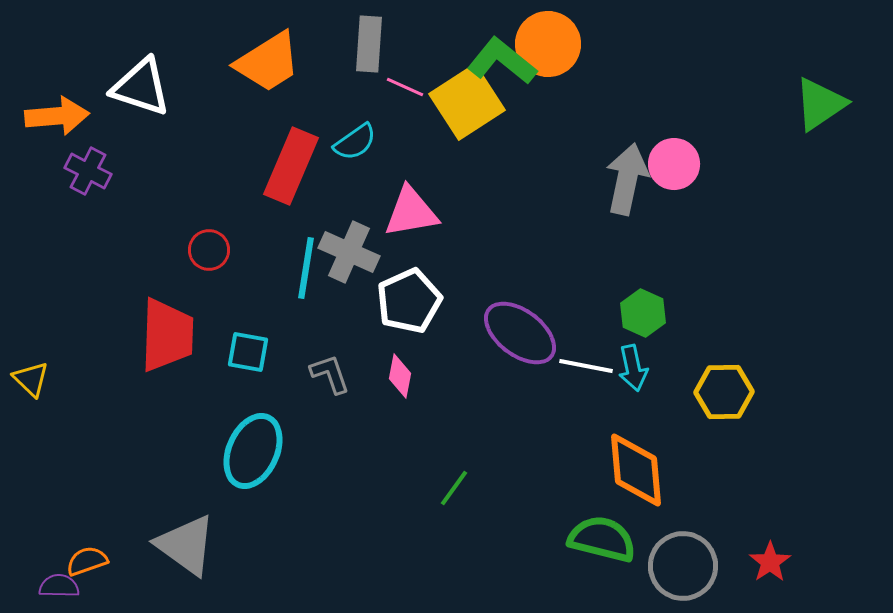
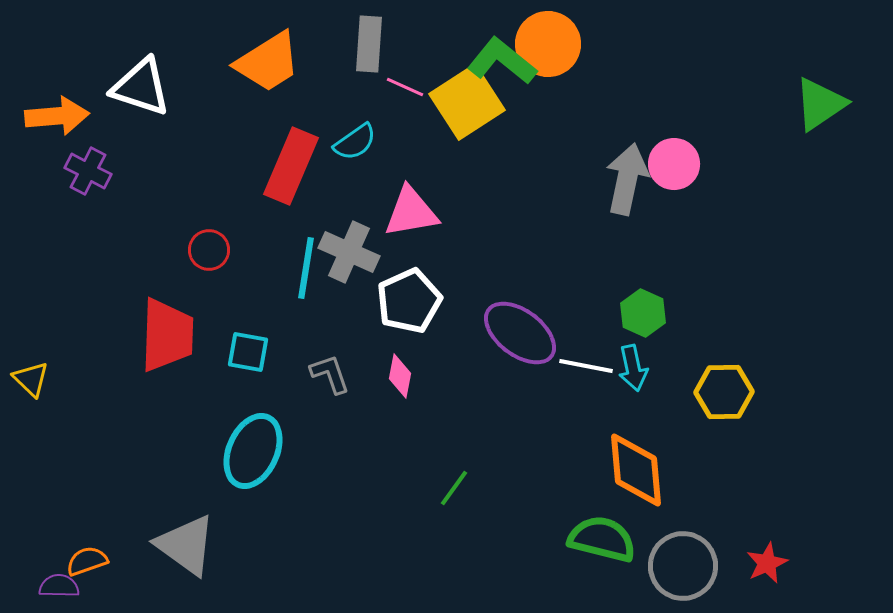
red star: moved 3 px left, 1 px down; rotated 9 degrees clockwise
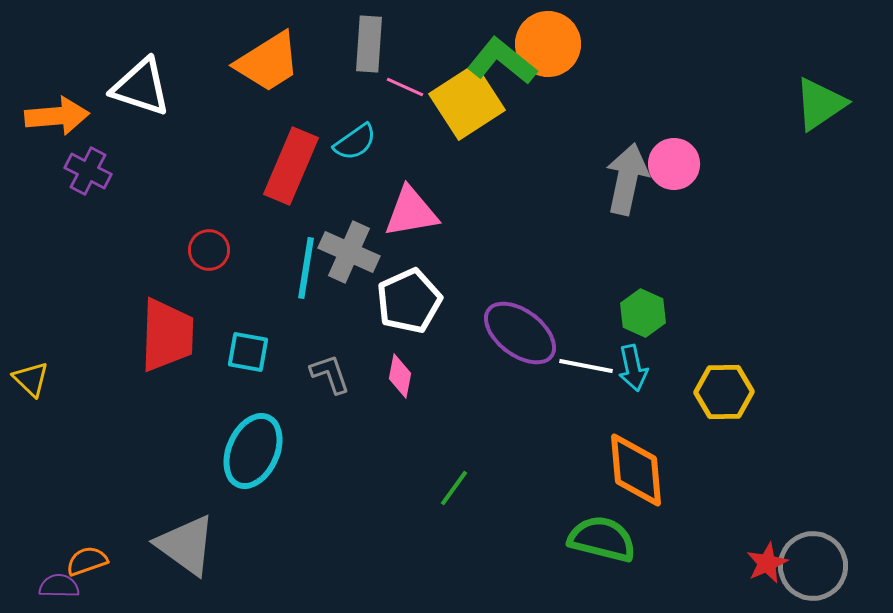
gray circle: moved 130 px right
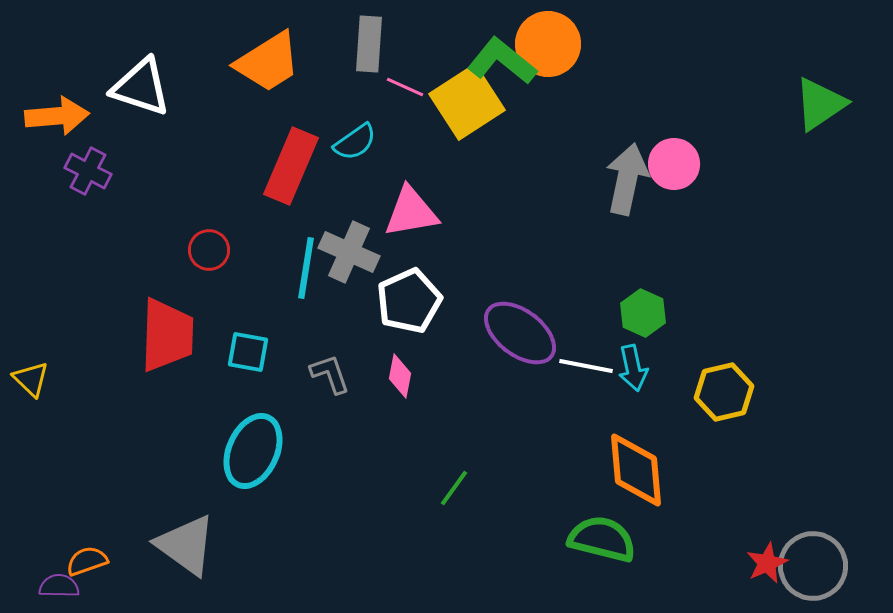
yellow hexagon: rotated 12 degrees counterclockwise
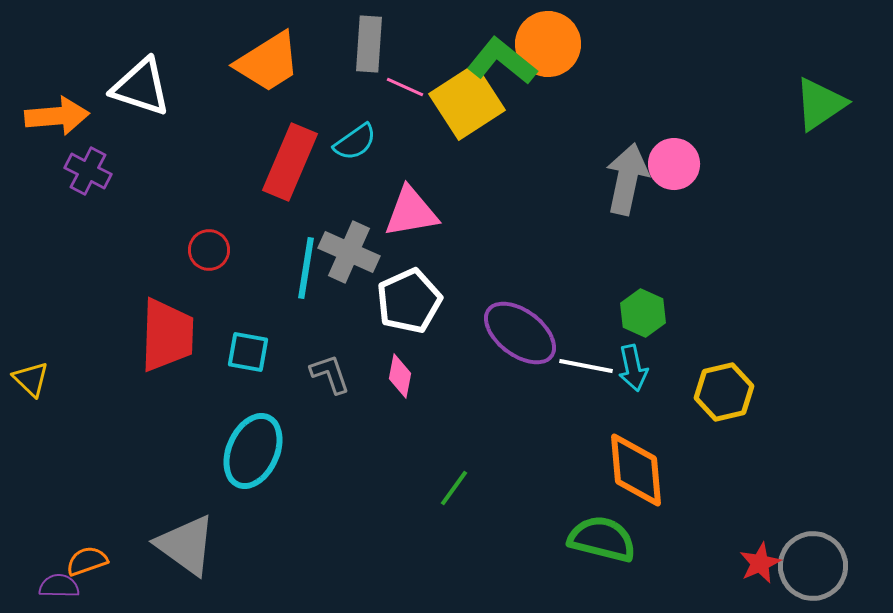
red rectangle: moved 1 px left, 4 px up
red star: moved 7 px left
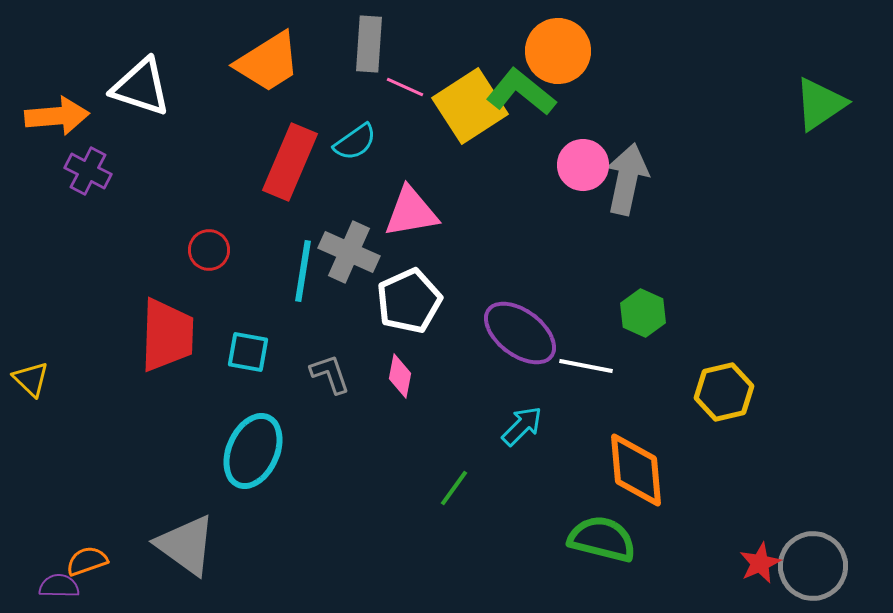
orange circle: moved 10 px right, 7 px down
green L-shape: moved 19 px right, 31 px down
yellow square: moved 3 px right, 4 px down
pink circle: moved 91 px left, 1 px down
cyan line: moved 3 px left, 3 px down
cyan arrow: moved 111 px left, 58 px down; rotated 123 degrees counterclockwise
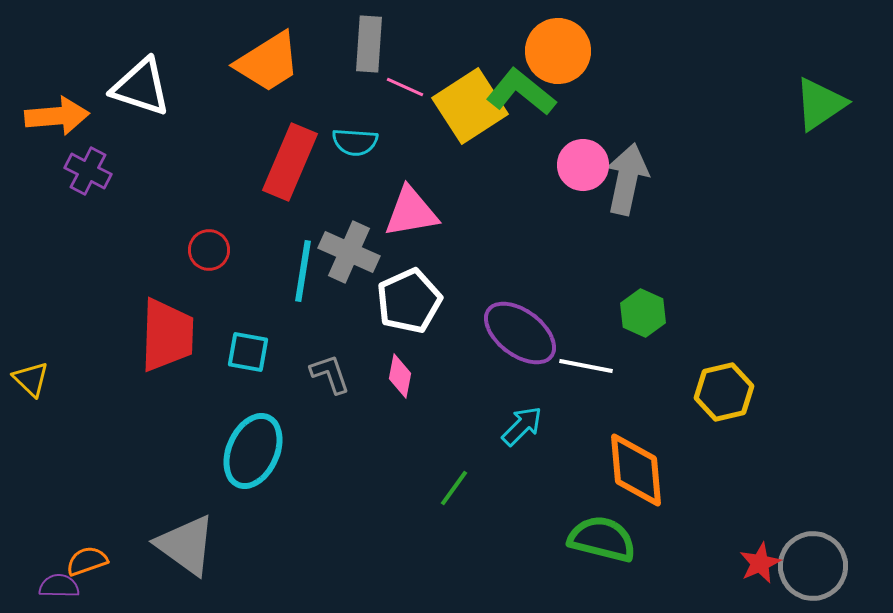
cyan semicircle: rotated 39 degrees clockwise
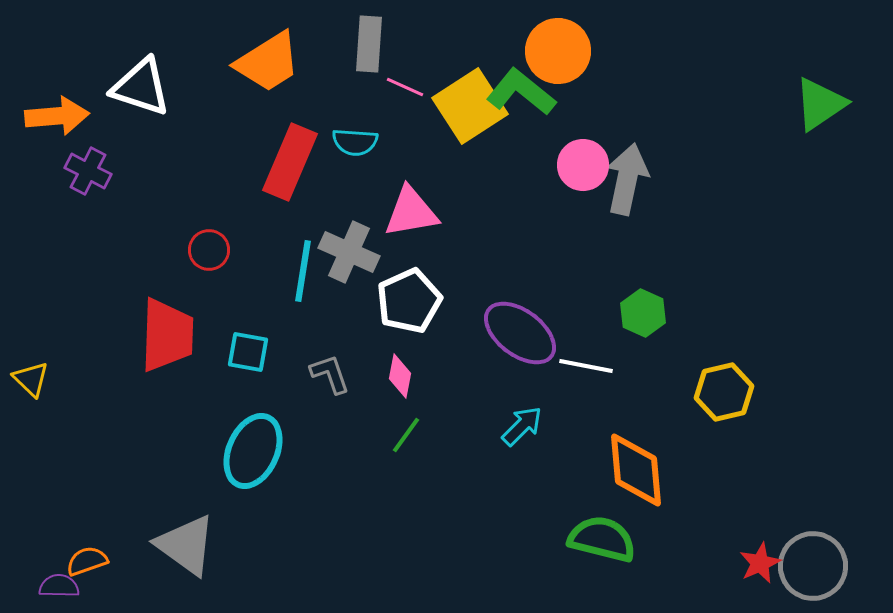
green line: moved 48 px left, 53 px up
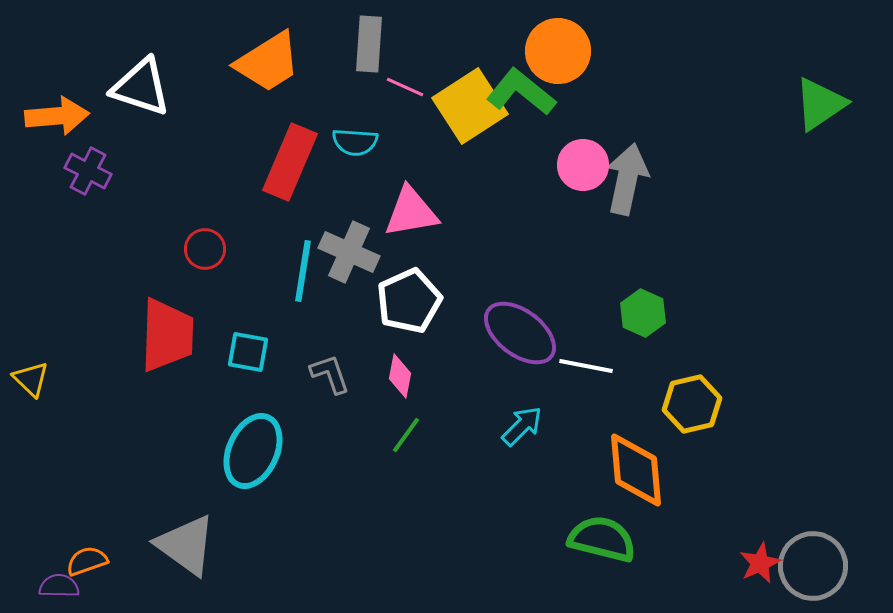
red circle: moved 4 px left, 1 px up
yellow hexagon: moved 32 px left, 12 px down
